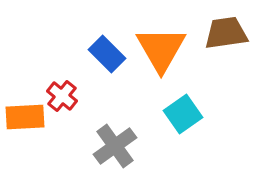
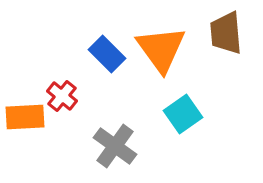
brown trapezoid: rotated 87 degrees counterclockwise
orange triangle: rotated 6 degrees counterclockwise
gray cross: rotated 18 degrees counterclockwise
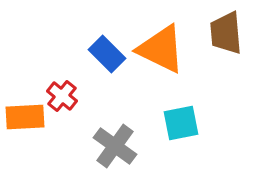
orange triangle: rotated 28 degrees counterclockwise
cyan square: moved 2 px left, 9 px down; rotated 24 degrees clockwise
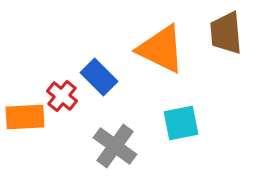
blue rectangle: moved 8 px left, 23 px down
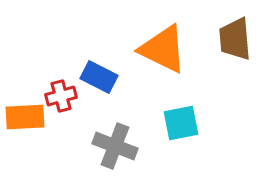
brown trapezoid: moved 9 px right, 6 px down
orange triangle: moved 2 px right
blue rectangle: rotated 18 degrees counterclockwise
red cross: moved 1 px left; rotated 36 degrees clockwise
gray cross: rotated 15 degrees counterclockwise
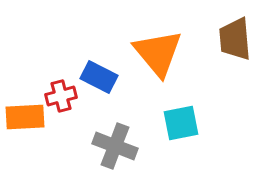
orange triangle: moved 5 px left, 4 px down; rotated 24 degrees clockwise
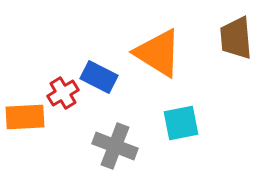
brown trapezoid: moved 1 px right, 1 px up
orange triangle: rotated 18 degrees counterclockwise
red cross: moved 2 px right, 3 px up; rotated 16 degrees counterclockwise
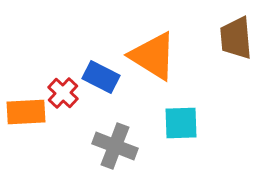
orange triangle: moved 5 px left, 3 px down
blue rectangle: moved 2 px right
red cross: rotated 16 degrees counterclockwise
orange rectangle: moved 1 px right, 5 px up
cyan square: rotated 9 degrees clockwise
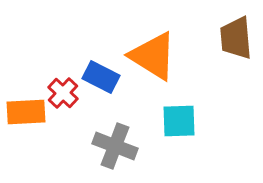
cyan square: moved 2 px left, 2 px up
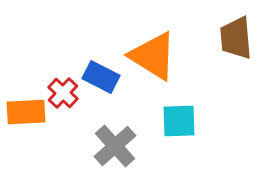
gray cross: rotated 27 degrees clockwise
